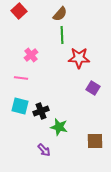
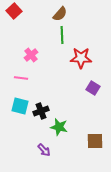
red square: moved 5 px left
red star: moved 2 px right
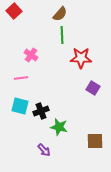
pink cross: rotated 16 degrees counterclockwise
pink line: rotated 16 degrees counterclockwise
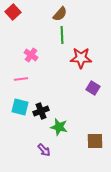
red square: moved 1 px left, 1 px down
pink line: moved 1 px down
cyan square: moved 1 px down
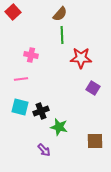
pink cross: rotated 24 degrees counterclockwise
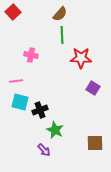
pink line: moved 5 px left, 2 px down
cyan square: moved 5 px up
black cross: moved 1 px left, 1 px up
green star: moved 4 px left, 3 px down; rotated 12 degrees clockwise
brown square: moved 2 px down
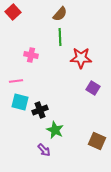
green line: moved 2 px left, 2 px down
brown square: moved 2 px right, 2 px up; rotated 24 degrees clockwise
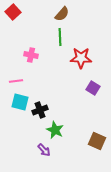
brown semicircle: moved 2 px right
